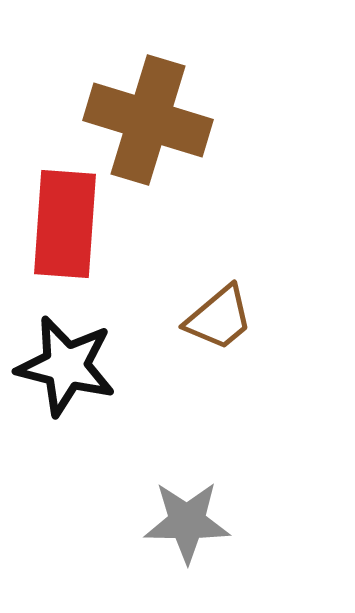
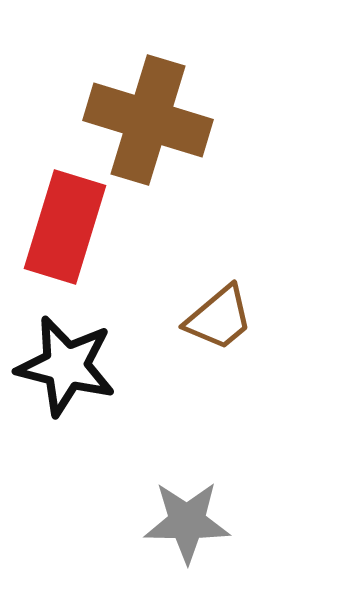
red rectangle: moved 3 px down; rotated 13 degrees clockwise
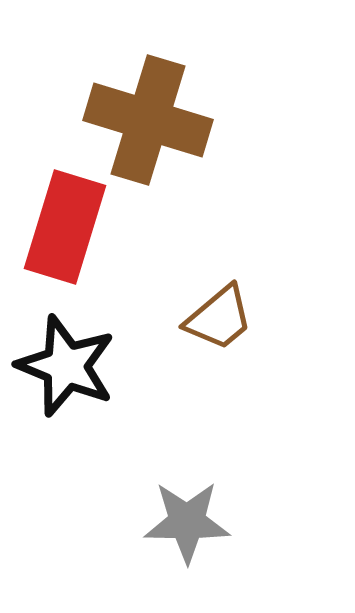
black star: rotated 8 degrees clockwise
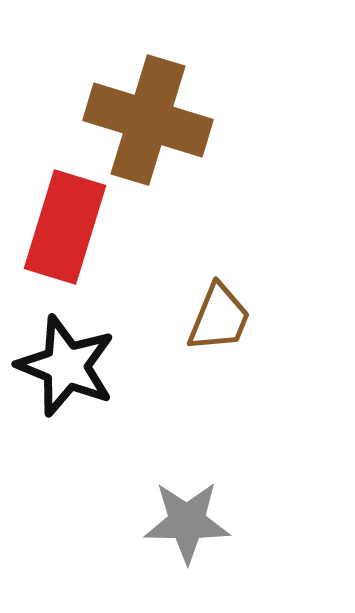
brown trapezoid: rotated 28 degrees counterclockwise
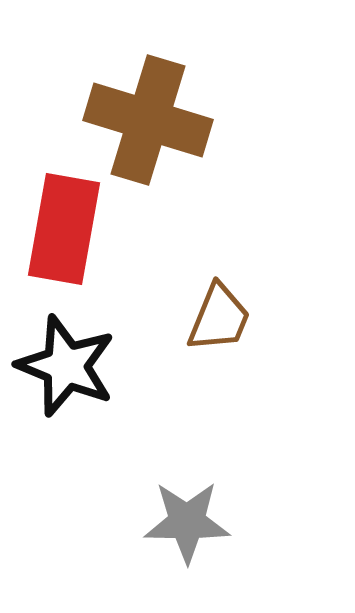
red rectangle: moved 1 px left, 2 px down; rotated 7 degrees counterclockwise
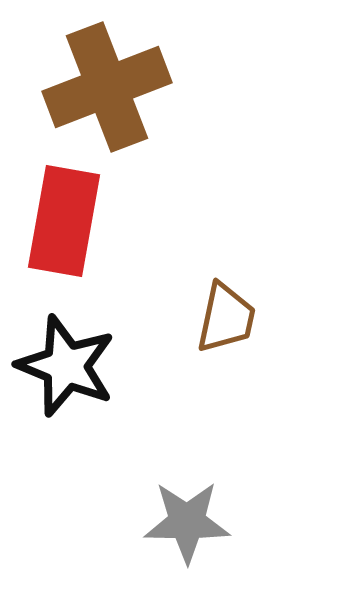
brown cross: moved 41 px left, 33 px up; rotated 38 degrees counterclockwise
red rectangle: moved 8 px up
brown trapezoid: moved 7 px right; rotated 10 degrees counterclockwise
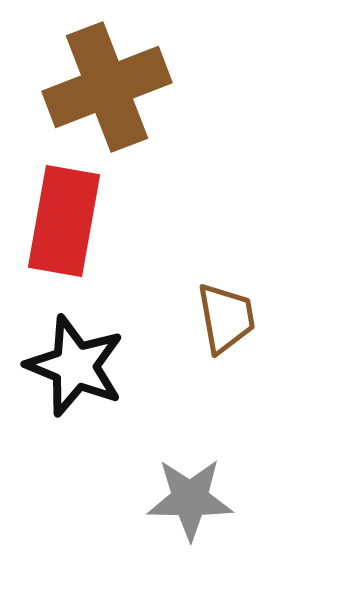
brown trapezoid: rotated 22 degrees counterclockwise
black star: moved 9 px right
gray star: moved 3 px right, 23 px up
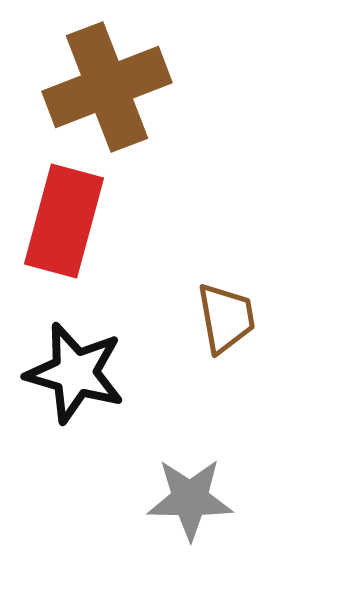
red rectangle: rotated 5 degrees clockwise
black star: moved 7 px down; rotated 6 degrees counterclockwise
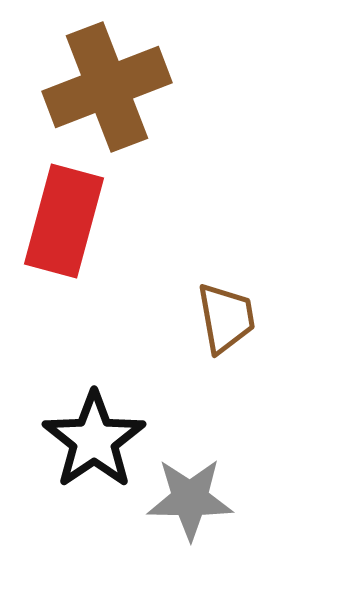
black star: moved 19 px right, 67 px down; rotated 22 degrees clockwise
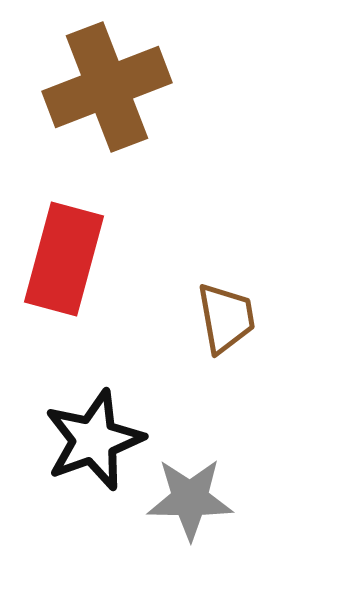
red rectangle: moved 38 px down
black star: rotated 14 degrees clockwise
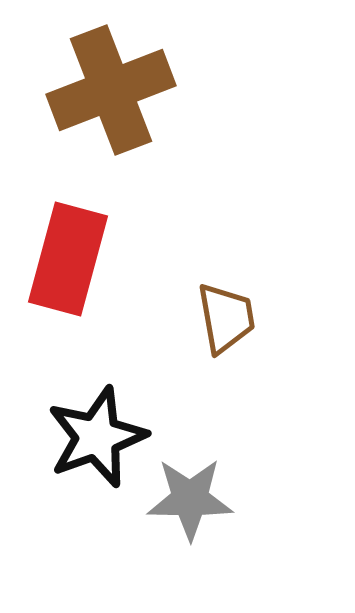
brown cross: moved 4 px right, 3 px down
red rectangle: moved 4 px right
black star: moved 3 px right, 3 px up
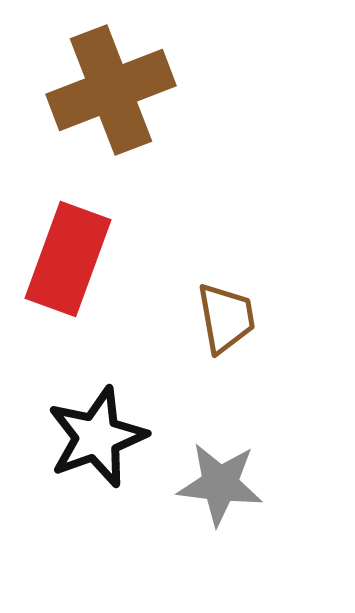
red rectangle: rotated 5 degrees clockwise
gray star: moved 30 px right, 15 px up; rotated 6 degrees clockwise
